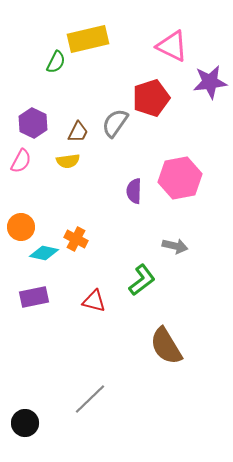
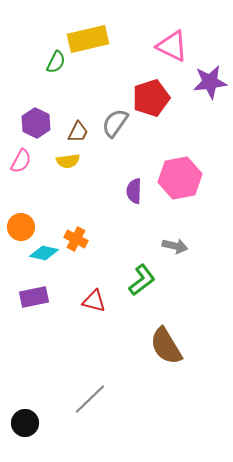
purple hexagon: moved 3 px right
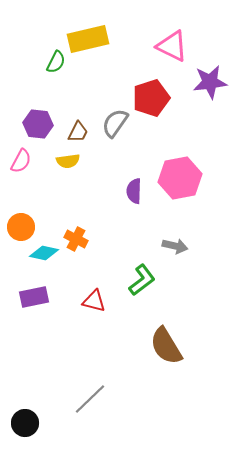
purple hexagon: moved 2 px right, 1 px down; rotated 20 degrees counterclockwise
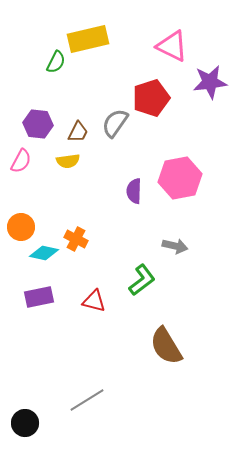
purple rectangle: moved 5 px right
gray line: moved 3 px left, 1 px down; rotated 12 degrees clockwise
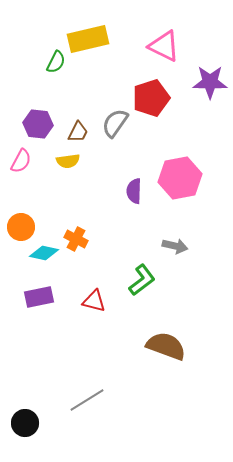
pink triangle: moved 8 px left
purple star: rotated 8 degrees clockwise
brown semicircle: rotated 141 degrees clockwise
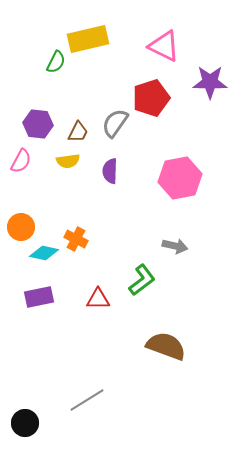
purple semicircle: moved 24 px left, 20 px up
red triangle: moved 4 px right, 2 px up; rotated 15 degrees counterclockwise
